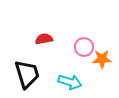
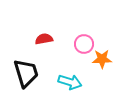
pink circle: moved 3 px up
black trapezoid: moved 1 px left, 1 px up
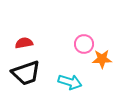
red semicircle: moved 20 px left, 4 px down
black trapezoid: rotated 88 degrees clockwise
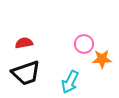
cyan arrow: rotated 100 degrees clockwise
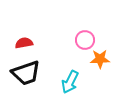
pink circle: moved 1 px right, 4 px up
orange star: moved 2 px left
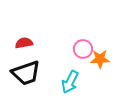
pink circle: moved 2 px left, 9 px down
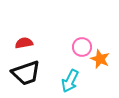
pink circle: moved 1 px left, 2 px up
orange star: rotated 24 degrees clockwise
cyan arrow: moved 1 px up
